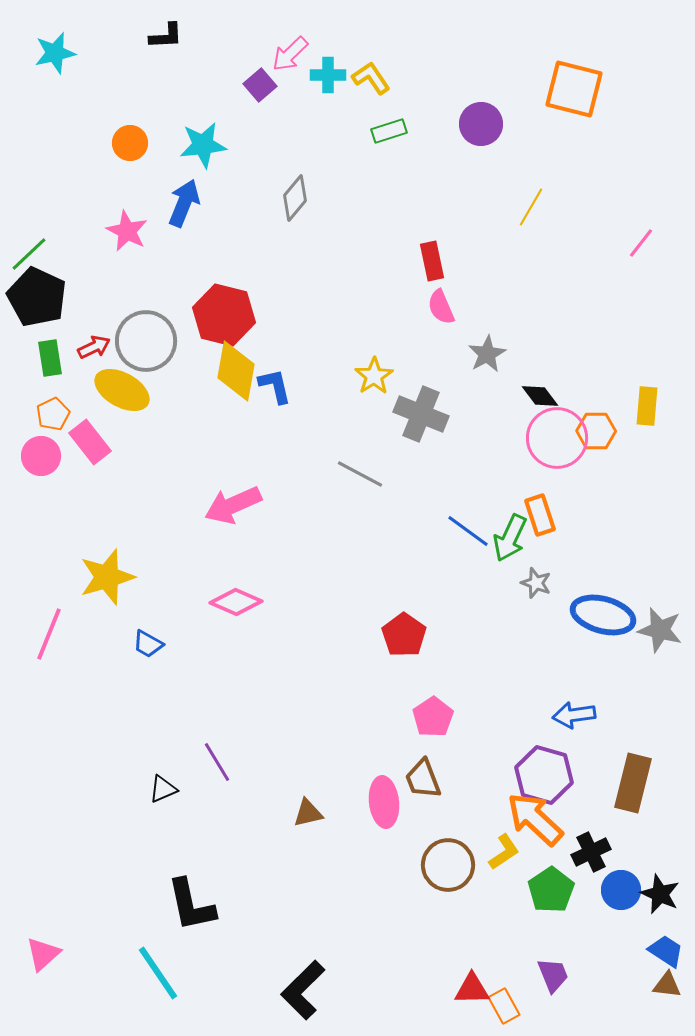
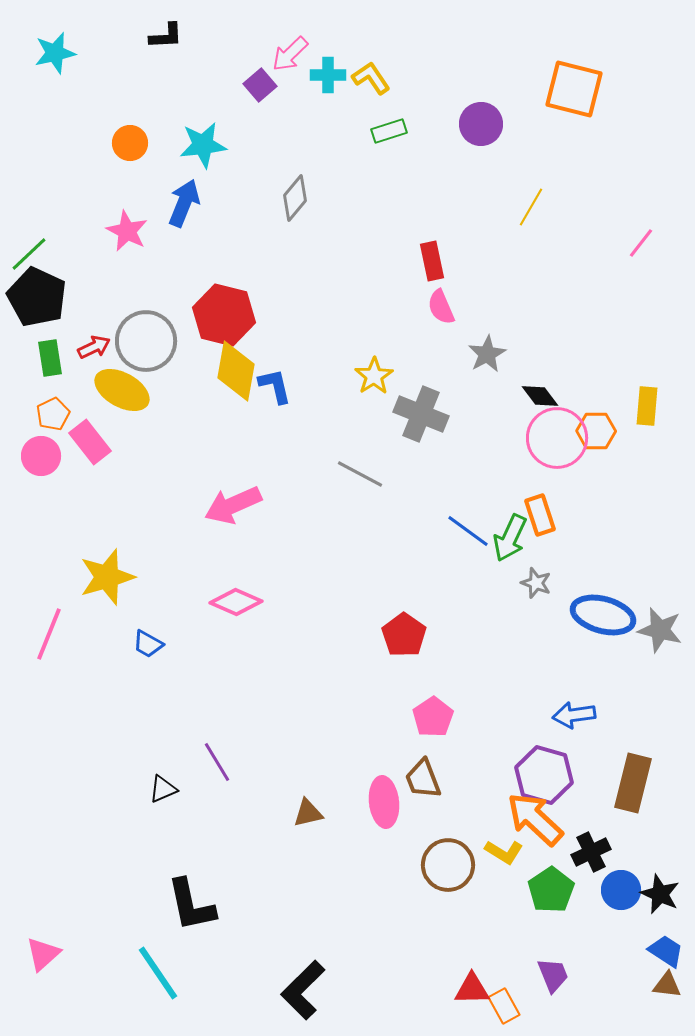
yellow L-shape at (504, 852): rotated 66 degrees clockwise
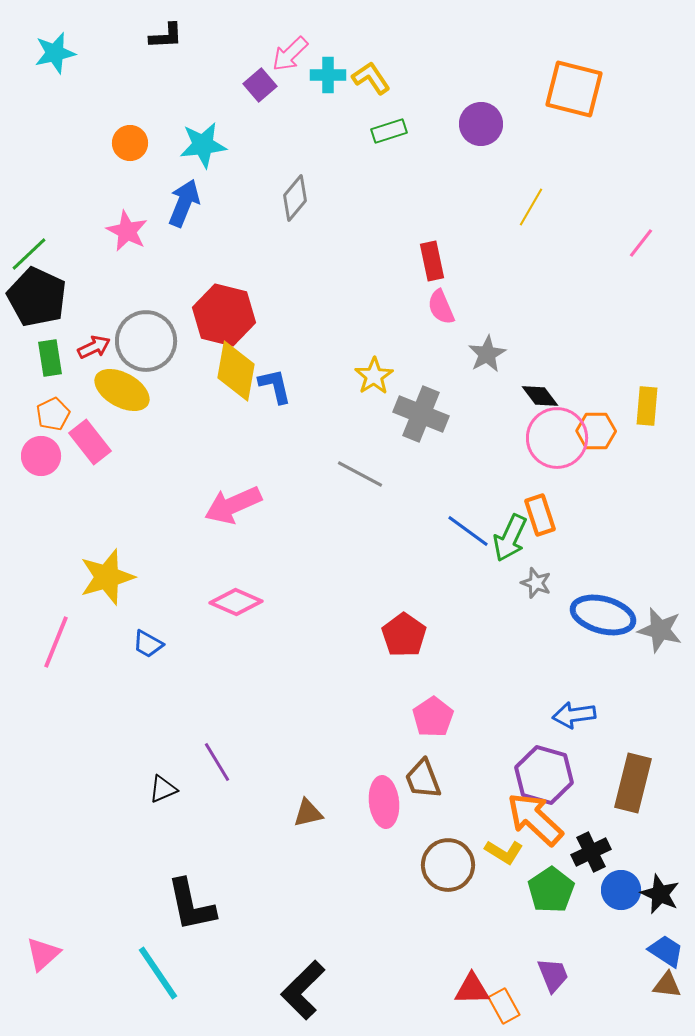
pink line at (49, 634): moved 7 px right, 8 px down
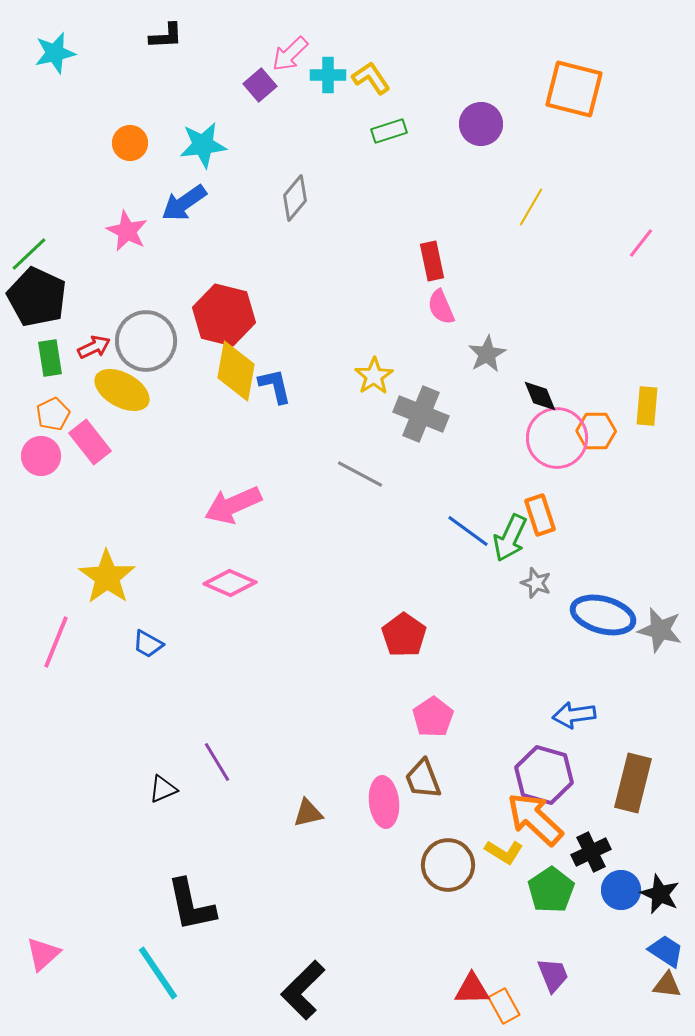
blue arrow at (184, 203): rotated 147 degrees counterclockwise
black diamond at (540, 396): rotated 15 degrees clockwise
yellow star at (107, 577): rotated 20 degrees counterclockwise
pink diamond at (236, 602): moved 6 px left, 19 px up
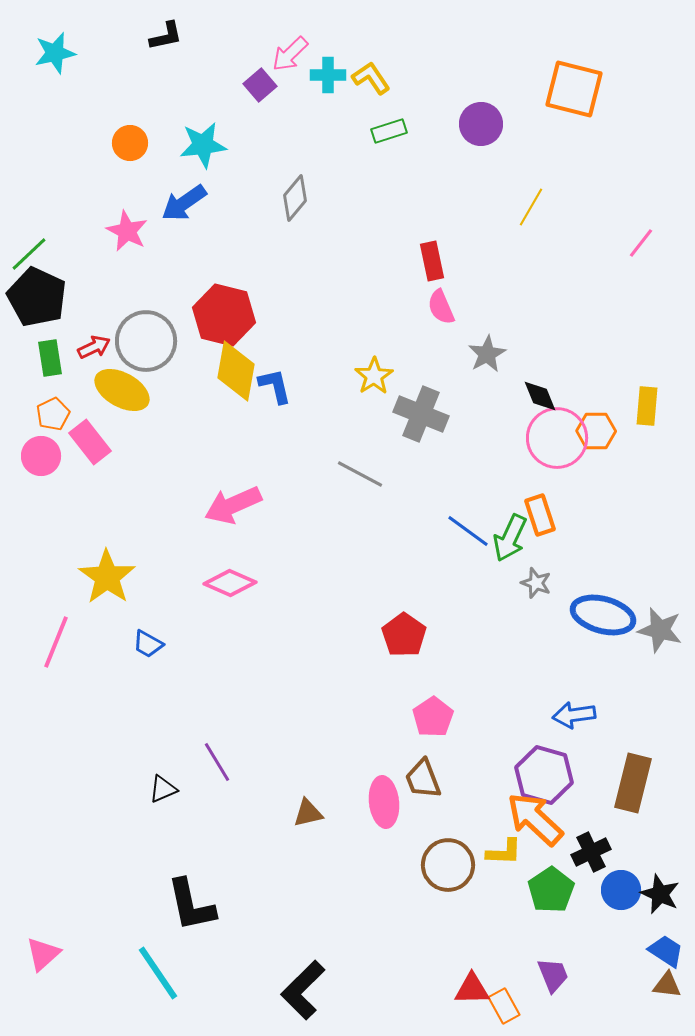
black L-shape at (166, 36): rotated 9 degrees counterclockwise
yellow L-shape at (504, 852): rotated 30 degrees counterclockwise
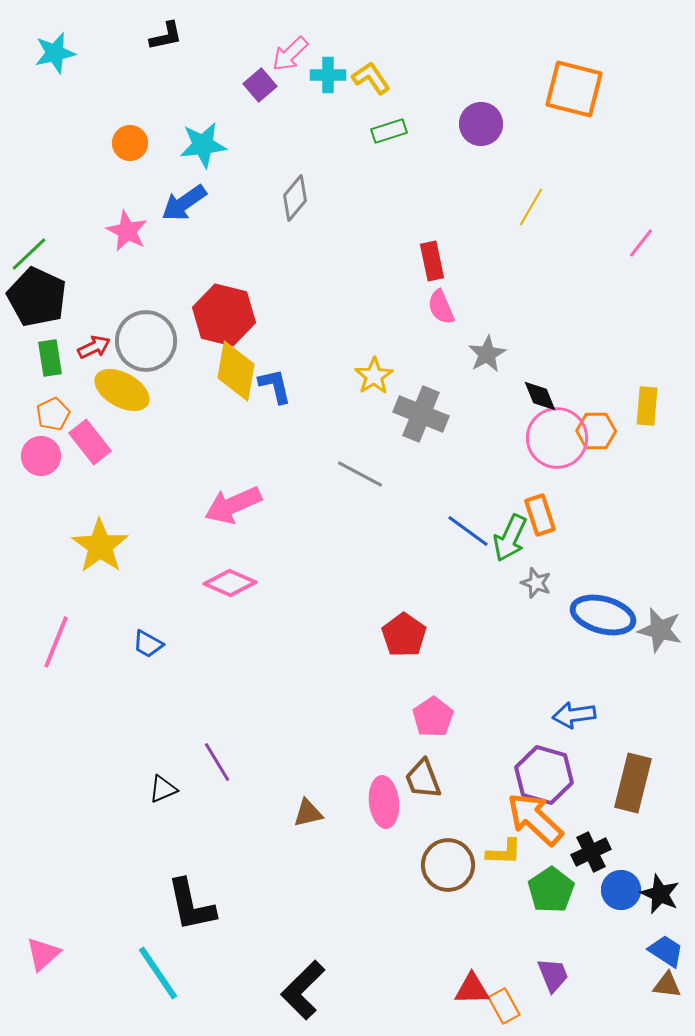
yellow star at (107, 577): moved 7 px left, 31 px up
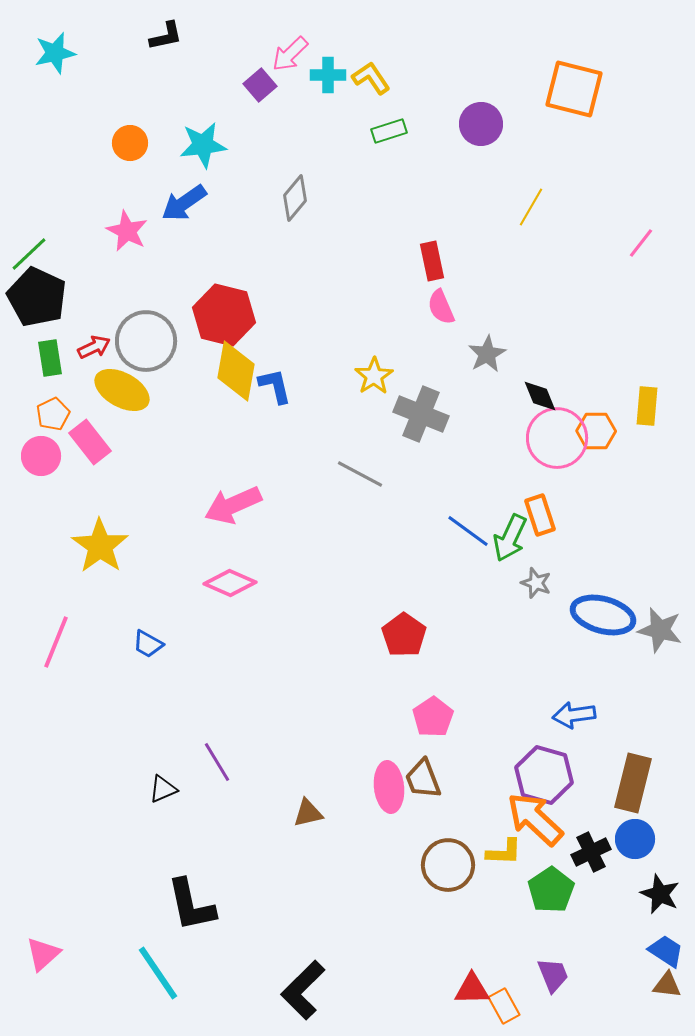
pink ellipse at (384, 802): moved 5 px right, 15 px up
blue circle at (621, 890): moved 14 px right, 51 px up
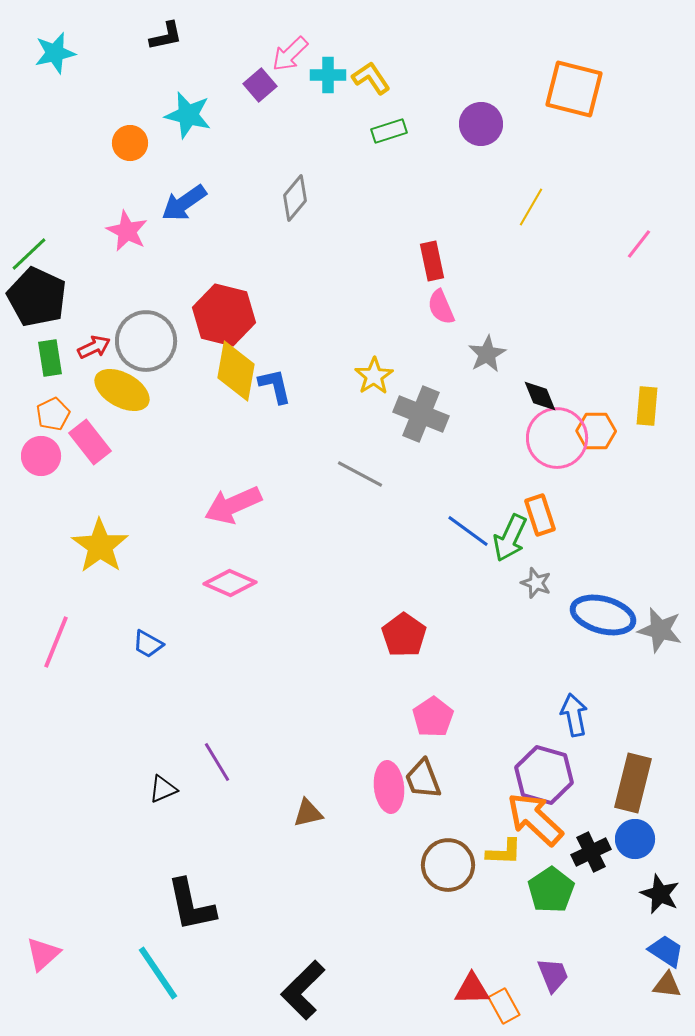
cyan star at (203, 145): moved 15 px left, 30 px up; rotated 21 degrees clockwise
pink line at (641, 243): moved 2 px left, 1 px down
blue arrow at (574, 715): rotated 87 degrees clockwise
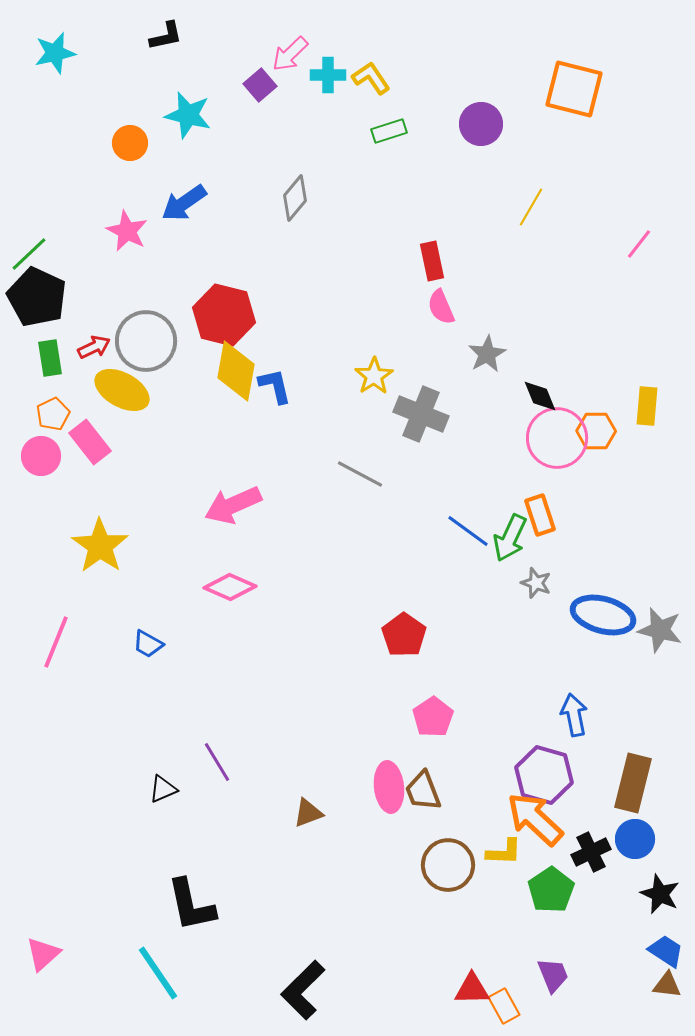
pink diamond at (230, 583): moved 4 px down
brown trapezoid at (423, 779): moved 12 px down
brown triangle at (308, 813): rotated 8 degrees counterclockwise
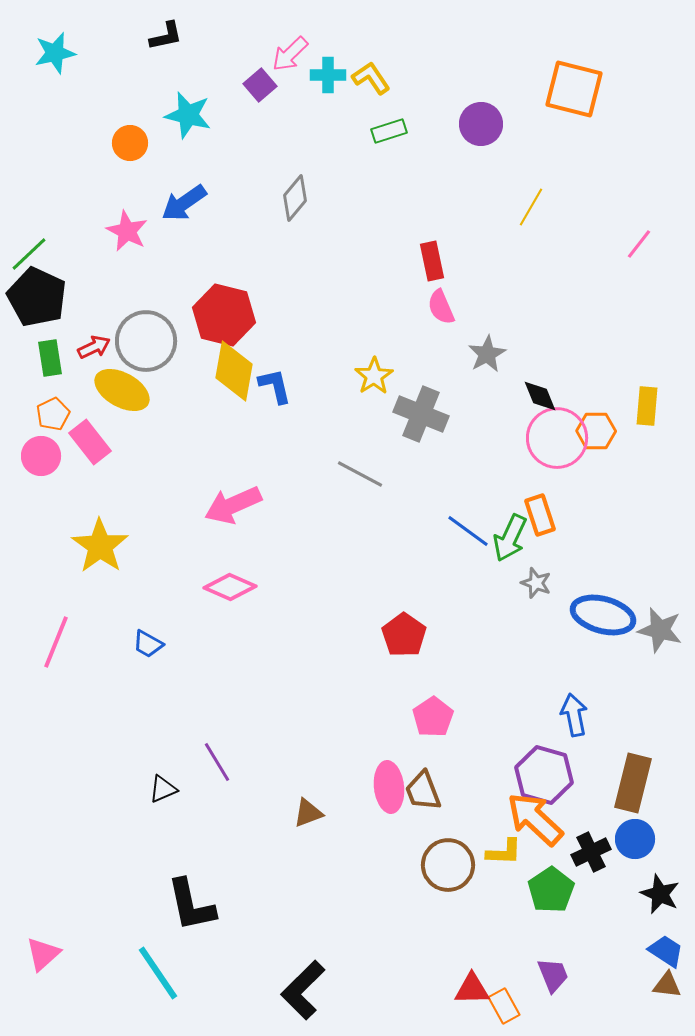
yellow diamond at (236, 371): moved 2 px left
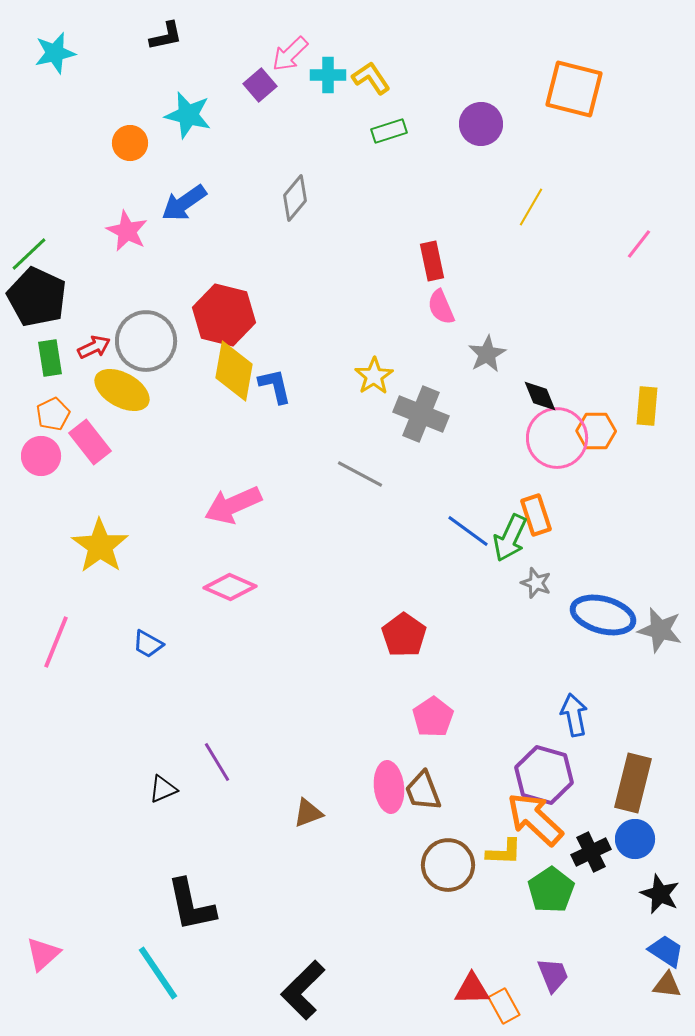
orange rectangle at (540, 515): moved 4 px left
